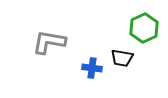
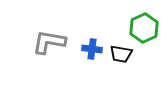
black trapezoid: moved 1 px left, 4 px up
blue cross: moved 19 px up
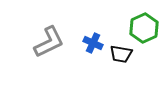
gray L-shape: rotated 144 degrees clockwise
blue cross: moved 1 px right, 6 px up; rotated 18 degrees clockwise
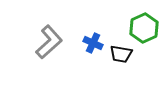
gray L-shape: rotated 16 degrees counterclockwise
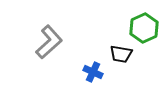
blue cross: moved 29 px down
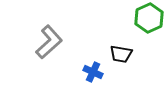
green hexagon: moved 5 px right, 10 px up
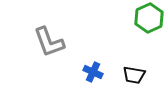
gray L-shape: rotated 112 degrees clockwise
black trapezoid: moved 13 px right, 21 px down
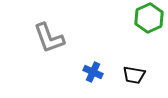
gray L-shape: moved 4 px up
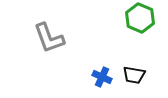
green hexagon: moved 9 px left; rotated 12 degrees counterclockwise
blue cross: moved 9 px right, 5 px down
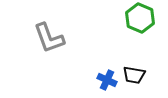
blue cross: moved 5 px right, 3 px down
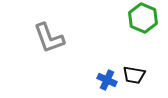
green hexagon: moved 3 px right
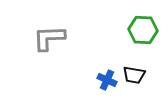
green hexagon: moved 12 px down; rotated 20 degrees counterclockwise
gray L-shape: rotated 108 degrees clockwise
